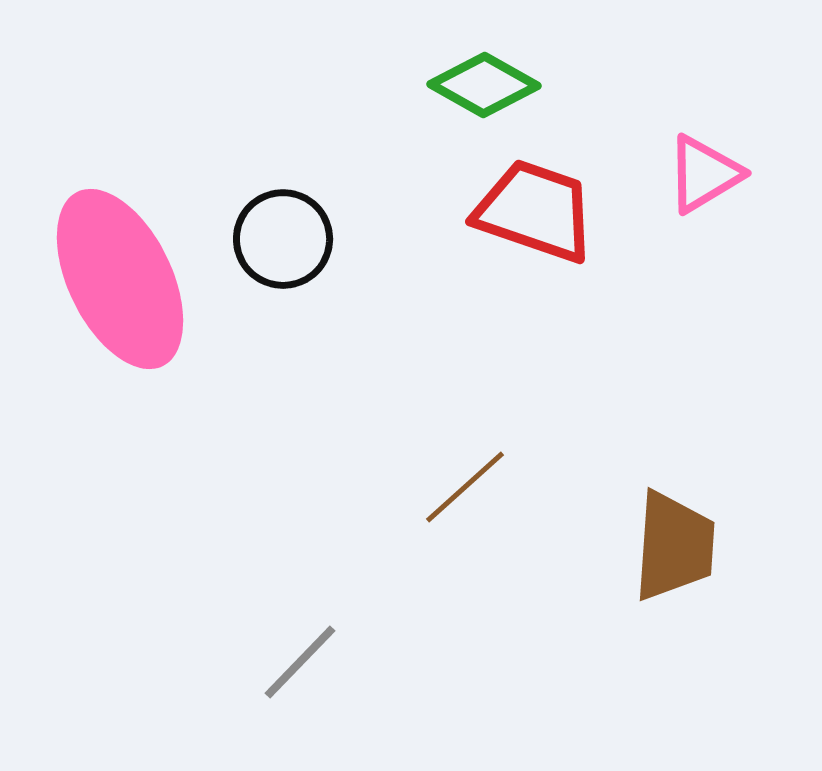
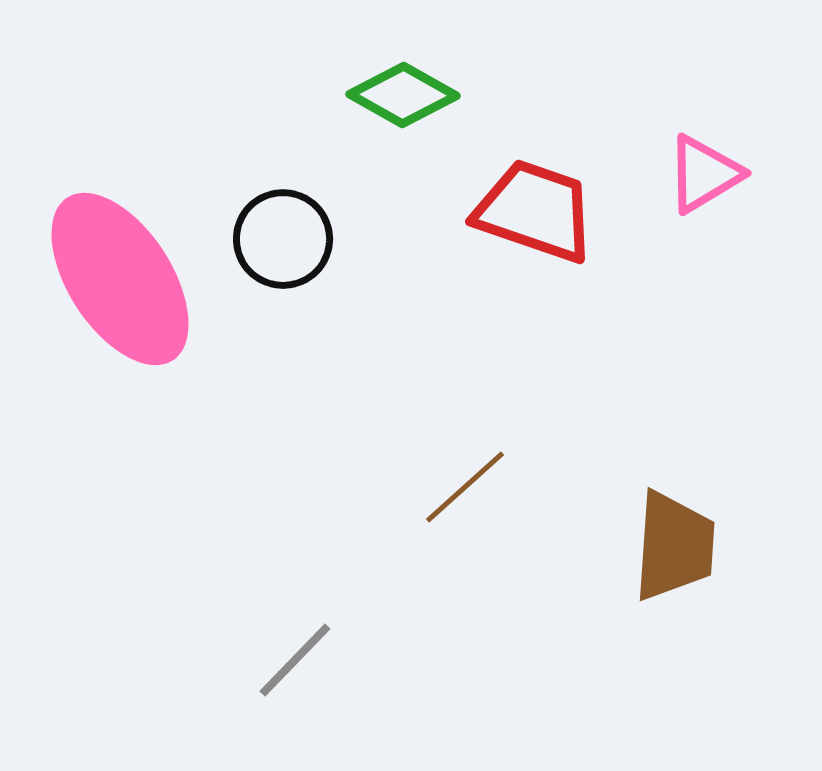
green diamond: moved 81 px left, 10 px down
pink ellipse: rotated 7 degrees counterclockwise
gray line: moved 5 px left, 2 px up
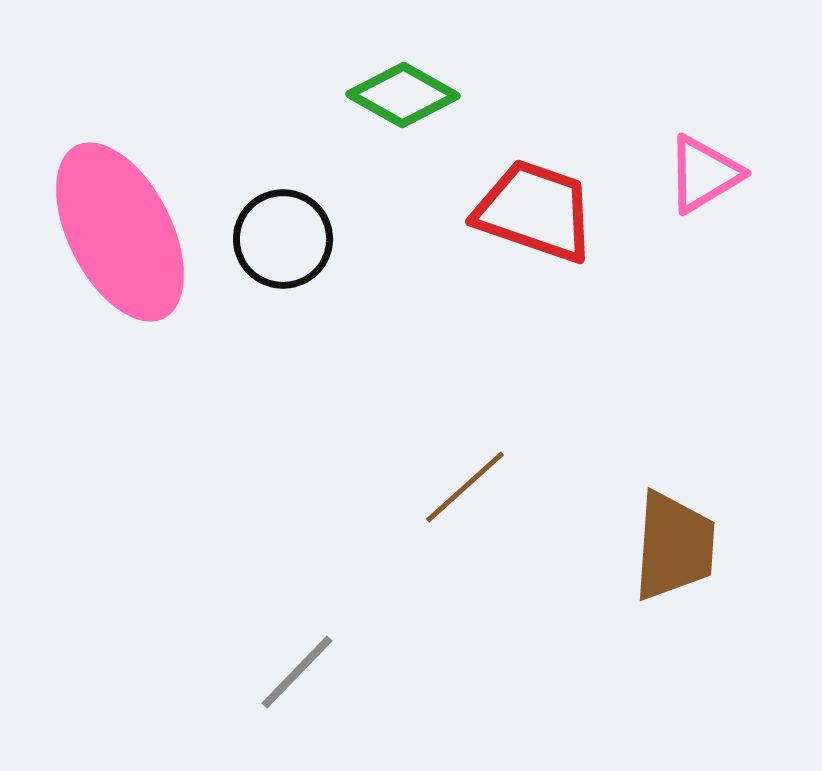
pink ellipse: moved 47 px up; rotated 6 degrees clockwise
gray line: moved 2 px right, 12 px down
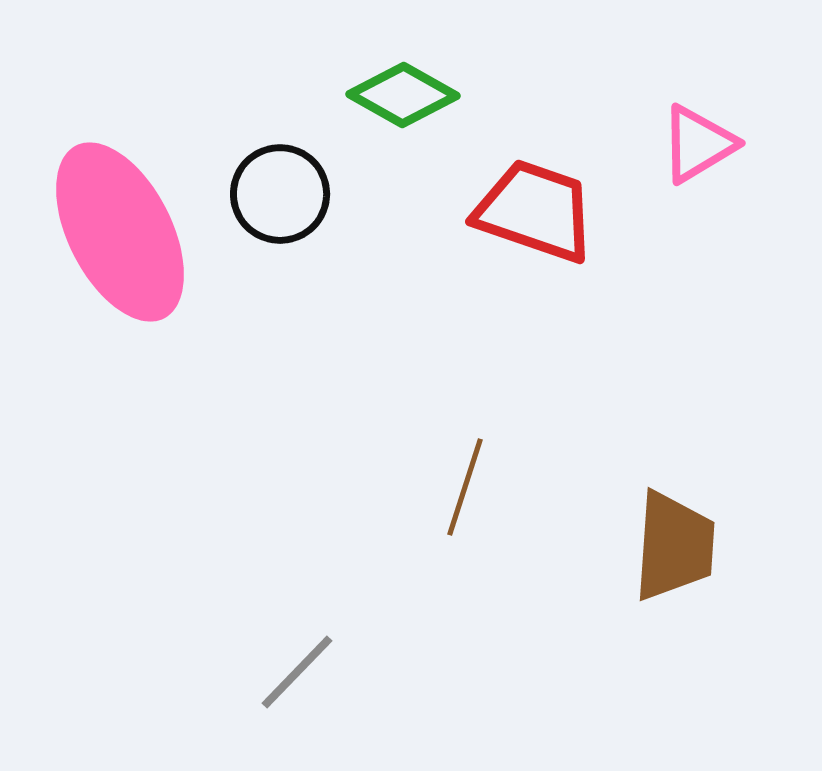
pink triangle: moved 6 px left, 30 px up
black circle: moved 3 px left, 45 px up
brown line: rotated 30 degrees counterclockwise
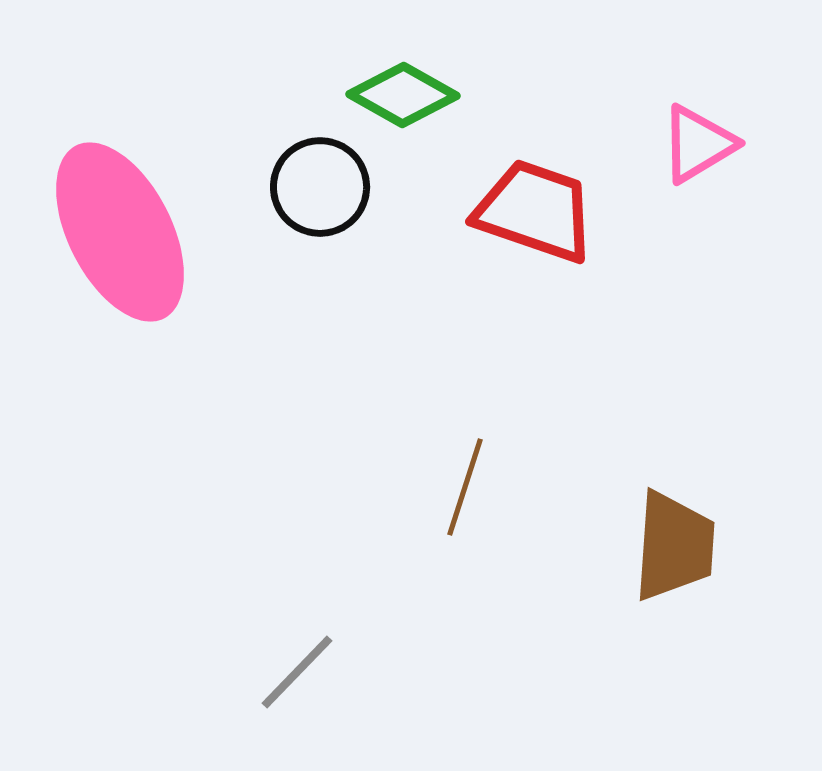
black circle: moved 40 px right, 7 px up
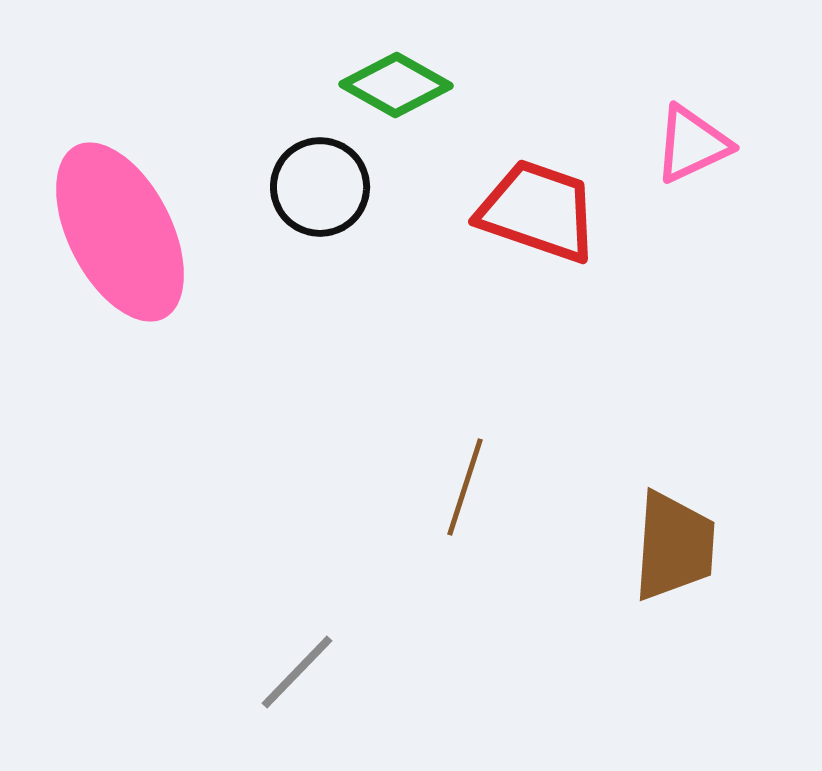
green diamond: moved 7 px left, 10 px up
pink triangle: moved 6 px left; rotated 6 degrees clockwise
red trapezoid: moved 3 px right
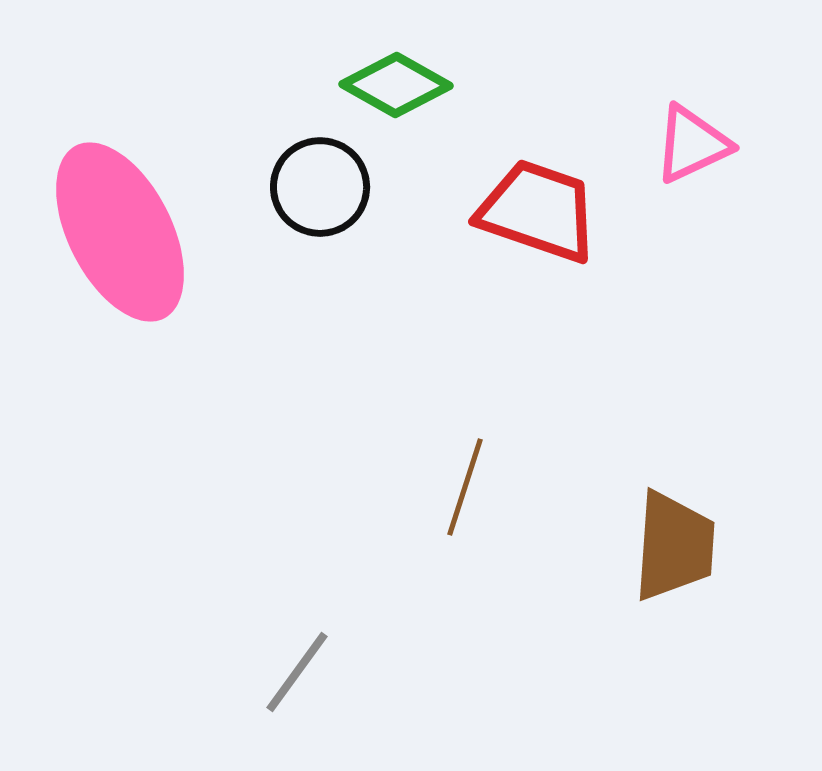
gray line: rotated 8 degrees counterclockwise
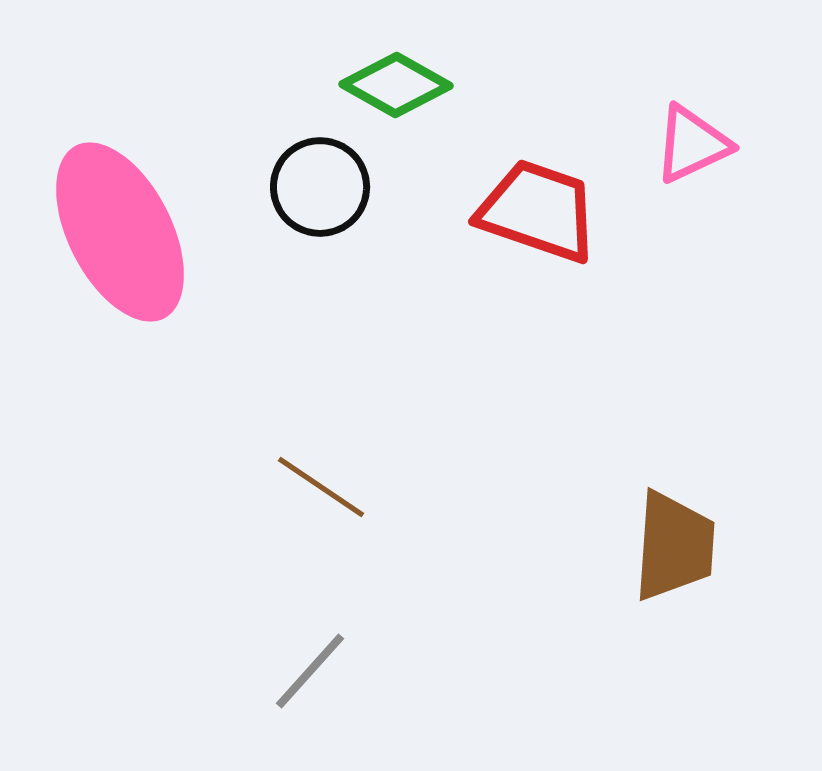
brown line: moved 144 px left; rotated 74 degrees counterclockwise
gray line: moved 13 px right, 1 px up; rotated 6 degrees clockwise
